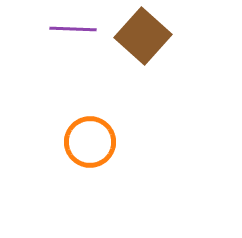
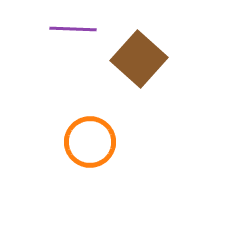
brown square: moved 4 px left, 23 px down
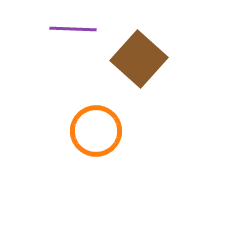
orange circle: moved 6 px right, 11 px up
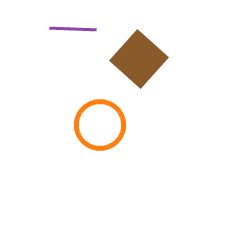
orange circle: moved 4 px right, 6 px up
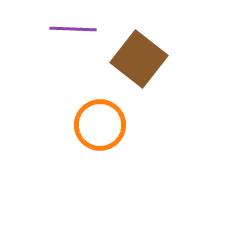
brown square: rotated 4 degrees counterclockwise
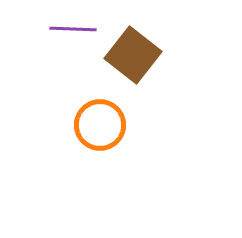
brown square: moved 6 px left, 4 px up
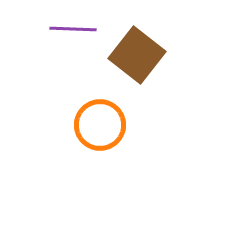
brown square: moved 4 px right
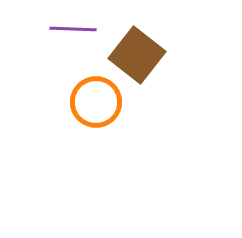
orange circle: moved 4 px left, 23 px up
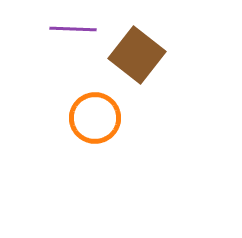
orange circle: moved 1 px left, 16 px down
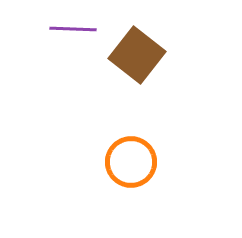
orange circle: moved 36 px right, 44 px down
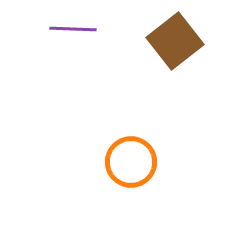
brown square: moved 38 px right, 14 px up; rotated 14 degrees clockwise
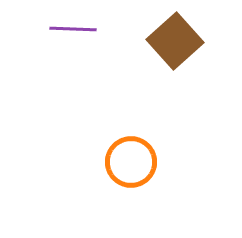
brown square: rotated 4 degrees counterclockwise
